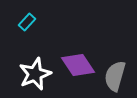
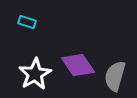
cyan rectangle: rotated 66 degrees clockwise
white star: rotated 8 degrees counterclockwise
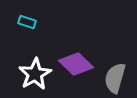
purple diamond: moved 2 px left, 1 px up; rotated 12 degrees counterclockwise
gray semicircle: moved 2 px down
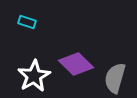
white star: moved 1 px left, 2 px down
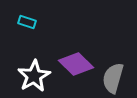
gray semicircle: moved 2 px left
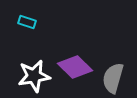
purple diamond: moved 1 px left, 3 px down
white star: rotated 20 degrees clockwise
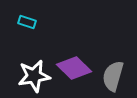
purple diamond: moved 1 px left, 1 px down
gray semicircle: moved 2 px up
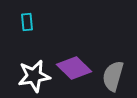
cyan rectangle: rotated 66 degrees clockwise
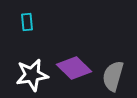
white star: moved 2 px left, 1 px up
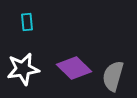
white star: moved 9 px left, 6 px up
